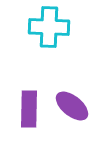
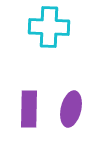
purple ellipse: moved 1 px left, 3 px down; rotated 64 degrees clockwise
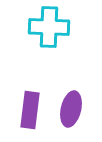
purple rectangle: moved 1 px right, 1 px down; rotated 6 degrees clockwise
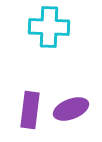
purple ellipse: rotated 56 degrees clockwise
